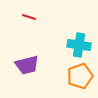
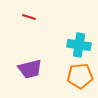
purple trapezoid: moved 3 px right, 4 px down
orange pentagon: rotated 15 degrees clockwise
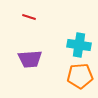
purple trapezoid: moved 10 px up; rotated 10 degrees clockwise
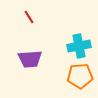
red line: rotated 40 degrees clockwise
cyan cross: moved 1 px down; rotated 20 degrees counterclockwise
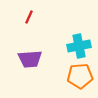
red line: rotated 56 degrees clockwise
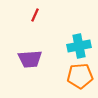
red line: moved 6 px right, 2 px up
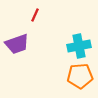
purple trapezoid: moved 13 px left, 15 px up; rotated 15 degrees counterclockwise
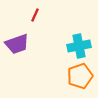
orange pentagon: rotated 15 degrees counterclockwise
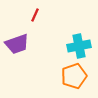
orange pentagon: moved 6 px left
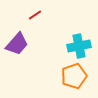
red line: rotated 32 degrees clockwise
purple trapezoid: rotated 30 degrees counterclockwise
